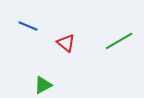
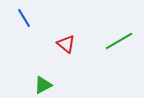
blue line: moved 4 px left, 8 px up; rotated 36 degrees clockwise
red triangle: moved 1 px down
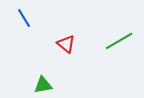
green triangle: rotated 18 degrees clockwise
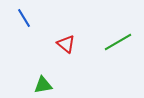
green line: moved 1 px left, 1 px down
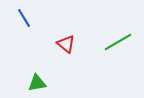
green triangle: moved 6 px left, 2 px up
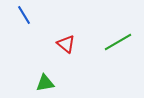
blue line: moved 3 px up
green triangle: moved 8 px right
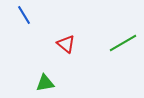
green line: moved 5 px right, 1 px down
